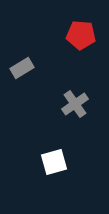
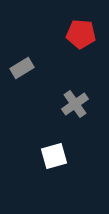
red pentagon: moved 1 px up
white square: moved 6 px up
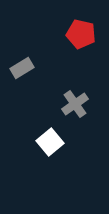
red pentagon: rotated 8 degrees clockwise
white square: moved 4 px left, 14 px up; rotated 24 degrees counterclockwise
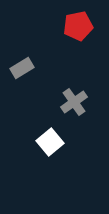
red pentagon: moved 3 px left, 8 px up; rotated 24 degrees counterclockwise
gray cross: moved 1 px left, 2 px up
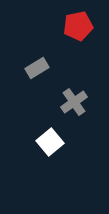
gray rectangle: moved 15 px right
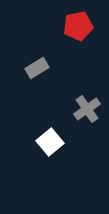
gray cross: moved 13 px right, 7 px down
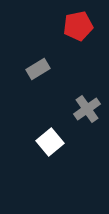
gray rectangle: moved 1 px right, 1 px down
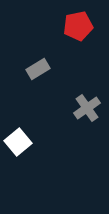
gray cross: moved 1 px up
white square: moved 32 px left
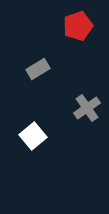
red pentagon: rotated 8 degrees counterclockwise
white square: moved 15 px right, 6 px up
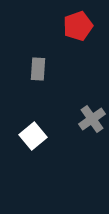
gray rectangle: rotated 55 degrees counterclockwise
gray cross: moved 5 px right, 11 px down
